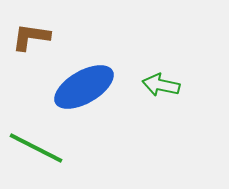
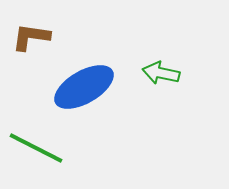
green arrow: moved 12 px up
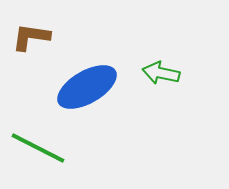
blue ellipse: moved 3 px right
green line: moved 2 px right
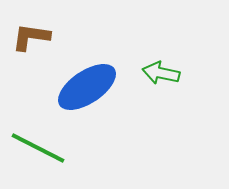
blue ellipse: rotated 4 degrees counterclockwise
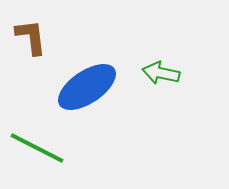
brown L-shape: rotated 75 degrees clockwise
green line: moved 1 px left
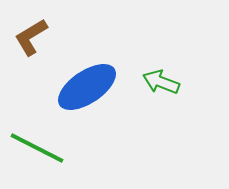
brown L-shape: rotated 114 degrees counterclockwise
green arrow: moved 9 px down; rotated 9 degrees clockwise
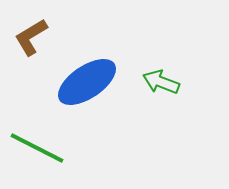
blue ellipse: moved 5 px up
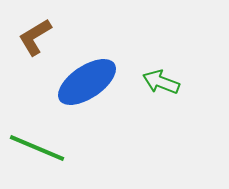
brown L-shape: moved 4 px right
green line: rotated 4 degrees counterclockwise
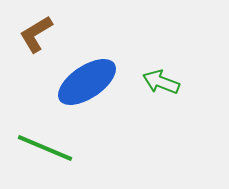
brown L-shape: moved 1 px right, 3 px up
green line: moved 8 px right
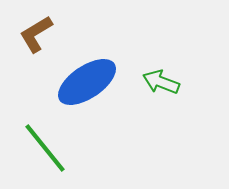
green line: rotated 28 degrees clockwise
